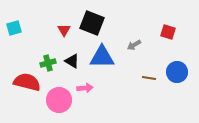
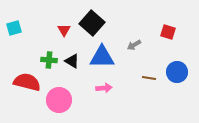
black square: rotated 20 degrees clockwise
green cross: moved 1 px right, 3 px up; rotated 21 degrees clockwise
pink arrow: moved 19 px right
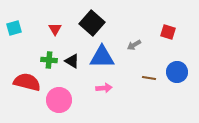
red triangle: moved 9 px left, 1 px up
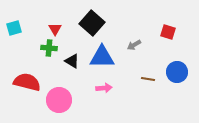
green cross: moved 12 px up
brown line: moved 1 px left, 1 px down
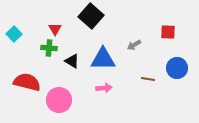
black square: moved 1 px left, 7 px up
cyan square: moved 6 px down; rotated 28 degrees counterclockwise
red square: rotated 14 degrees counterclockwise
blue triangle: moved 1 px right, 2 px down
blue circle: moved 4 px up
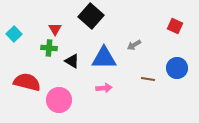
red square: moved 7 px right, 6 px up; rotated 21 degrees clockwise
blue triangle: moved 1 px right, 1 px up
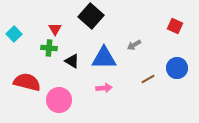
brown line: rotated 40 degrees counterclockwise
